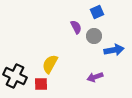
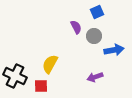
red square: moved 2 px down
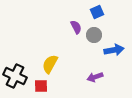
gray circle: moved 1 px up
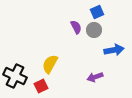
gray circle: moved 5 px up
red square: rotated 24 degrees counterclockwise
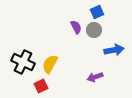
black cross: moved 8 px right, 14 px up
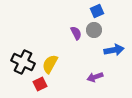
blue square: moved 1 px up
purple semicircle: moved 6 px down
red square: moved 1 px left, 2 px up
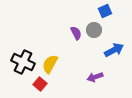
blue square: moved 8 px right
blue arrow: rotated 18 degrees counterclockwise
red square: rotated 24 degrees counterclockwise
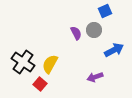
black cross: rotated 10 degrees clockwise
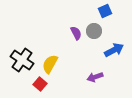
gray circle: moved 1 px down
black cross: moved 1 px left, 2 px up
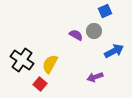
purple semicircle: moved 2 px down; rotated 32 degrees counterclockwise
blue arrow: moved 1 px down
